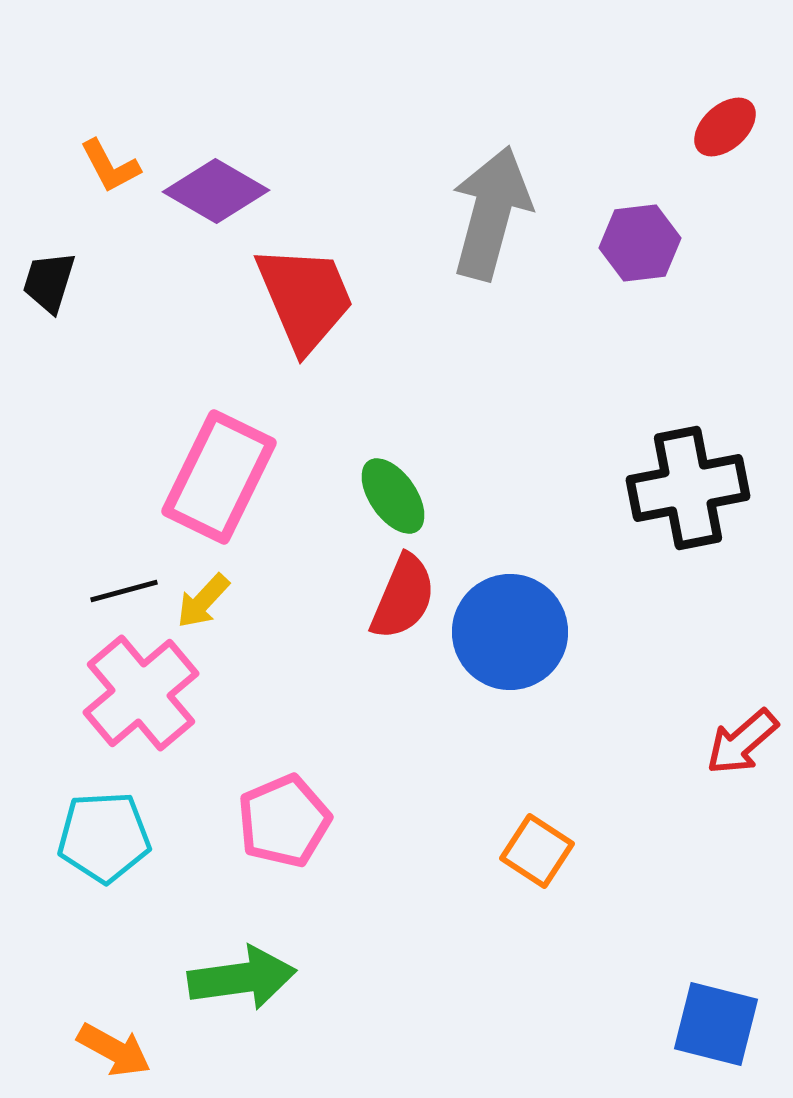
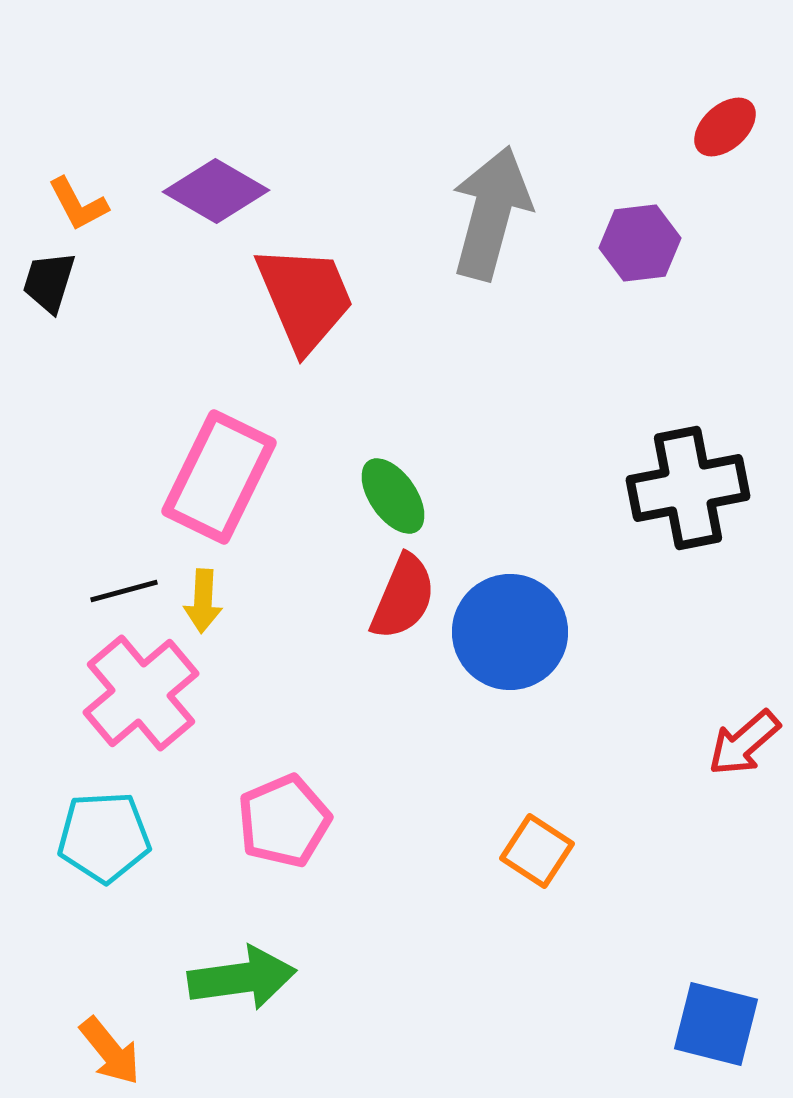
orange L-shape: moved 32 px left, 38 px down
yellow arrow: rotated 40 degrees counterclockwise
red arrow: moved 2 px right, 1 px down
orange arrow: moved 4 px left, 1 px down; rotated 22 degrees clockwise
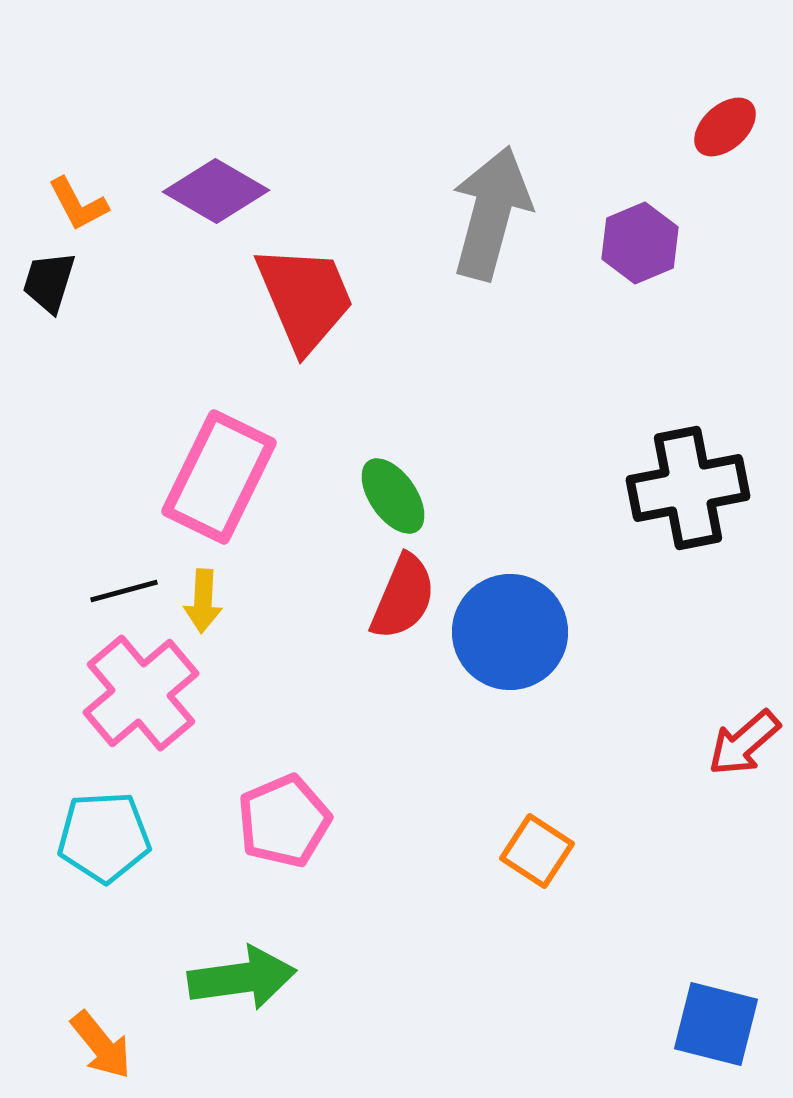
purple hexagon: rotated 16 degrees counterclockwise
orange arrow: moved 9 px left, 6 px up
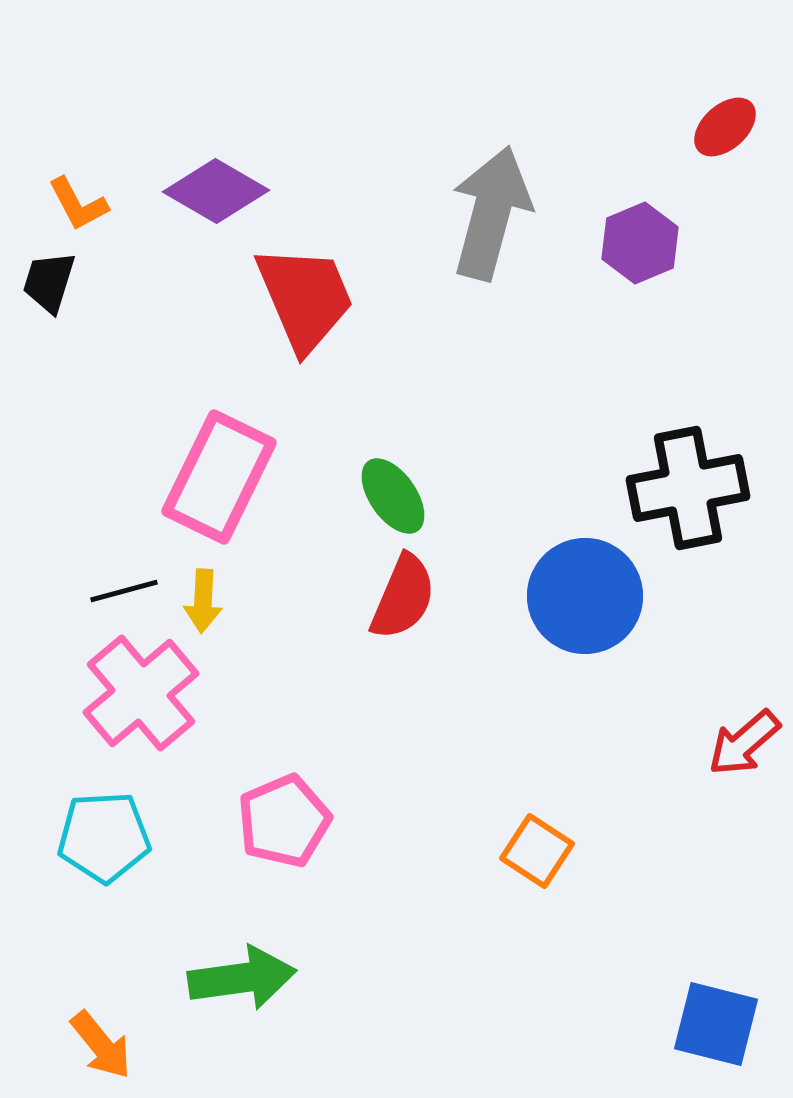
blue circle: moved 75 px right, 36 px up
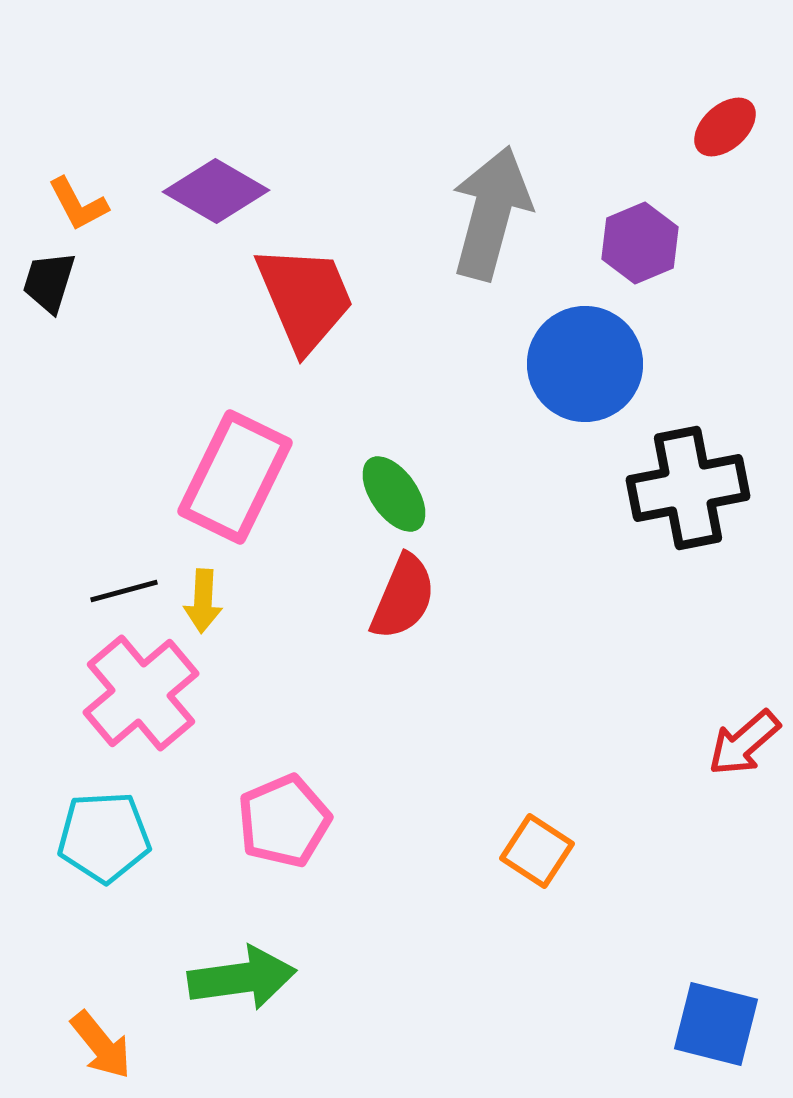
pink rectangle: moved 16 px right
green ellipse: moved 1 px right, 2 px up
blue circle: moved 232 px up
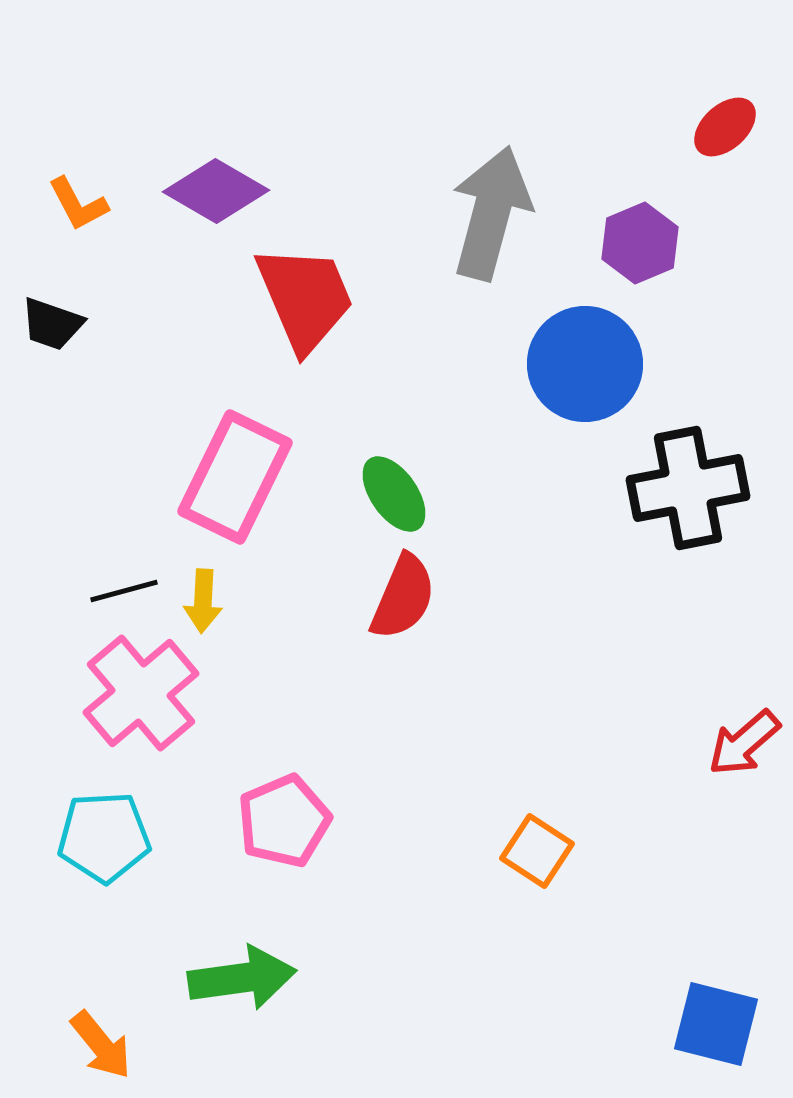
black trapezoid: moved 3 px right, 42 px down; rotated 88 degrees counterclockwise
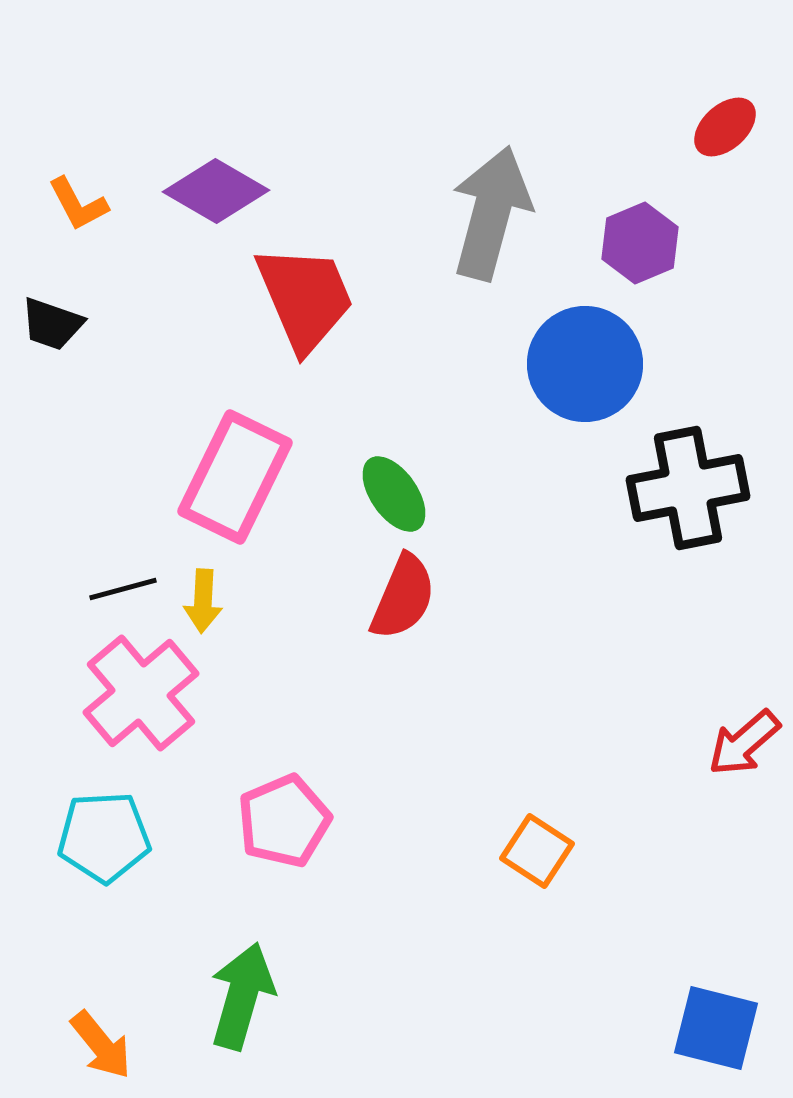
black line: moved 1 px left, 2 px up
green arrow: moved 18 px down; rotated 66 degrees counterclockwise
blue square: moved 4 px down
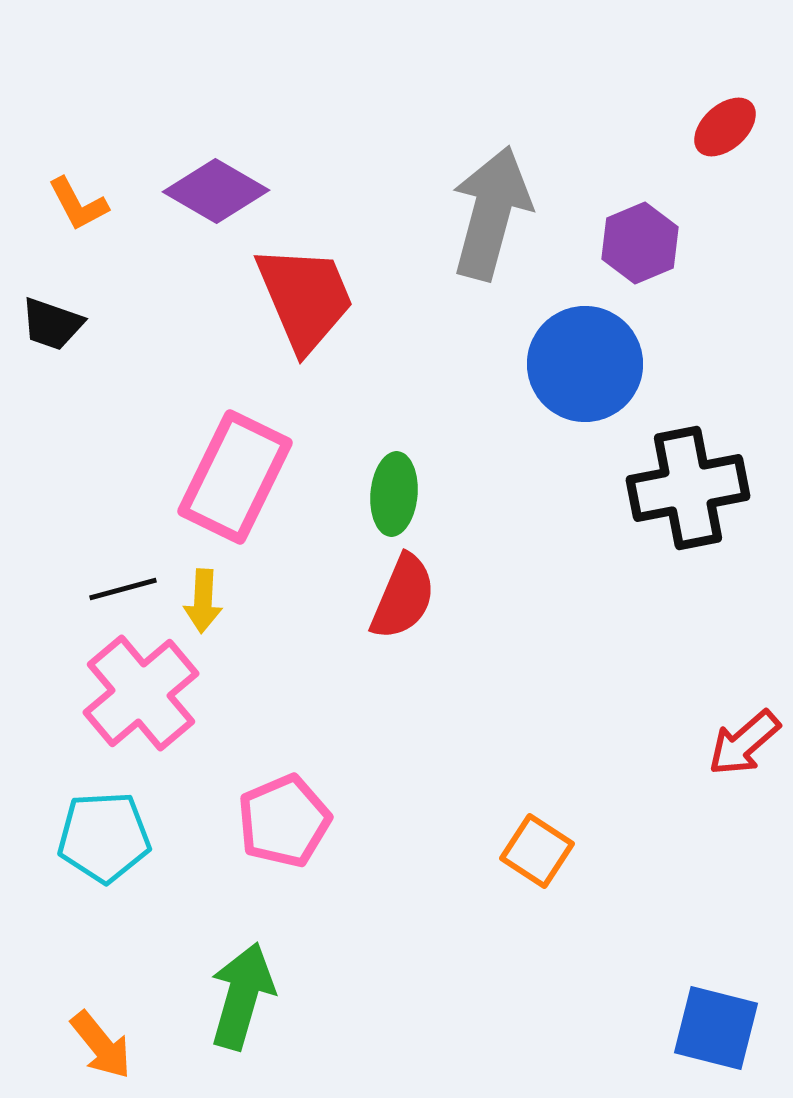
green ellipse: rotated 40 degrees clockwise
